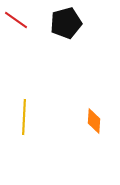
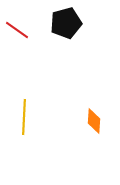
red line: moved 1 px right, 10 px down
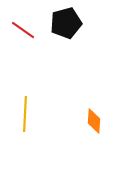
red line: moved 6 px right
yellow line: moved 1 px right, 3 px up
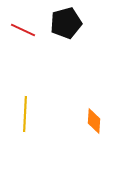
red line: rotated 10 degrees counterclockwise
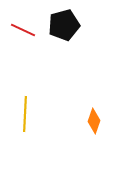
black pentagon: moved 2 px left, 2 px down
orange diamond: rotated 15 degrees clockwise
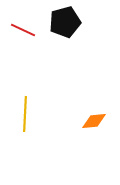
black pentagon: moved 1 px right, 3 px up
orange diamond: rotated 65 degrees clockwise
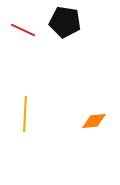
black pentagon: rotated 24 degrees clockwise
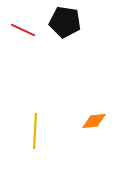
yellow line: moved 10 px right, 17 px down
